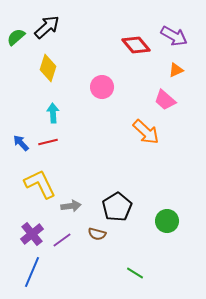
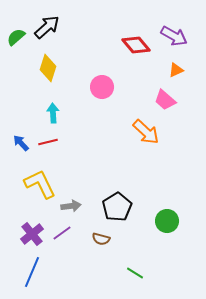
brown semicircle: moved 4 px right, 5 px down
purple line: moved 7 px up
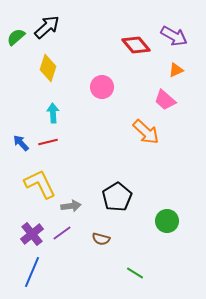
black pentagon: moved 10 px up
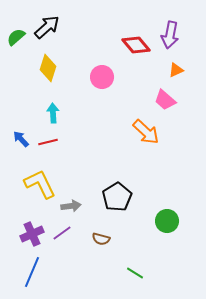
purple arrow: moved 4 px left, 1 px up; rotated 72 degrees clockwise
pink circle: moved 10 px up
blue arrow: moved 4 px up
purple cross: rotated 15 degrees clockwise
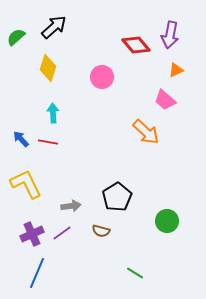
black arrow: moved 7 px right
red line: rotated 24 degrees clockwise
yellow L-shape: moved 14 px left
brown semicircle: moved 8 px up
blue line: moved 5 px right, 1 px down
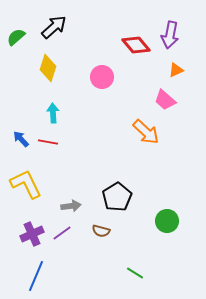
blue line: moved 1 px left, 3 px down
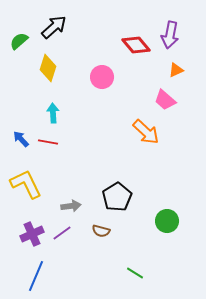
green semicircle: moved 3 px right, 4 px down
